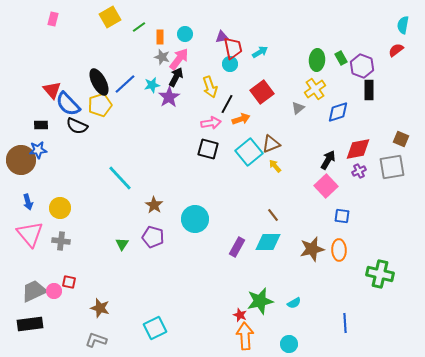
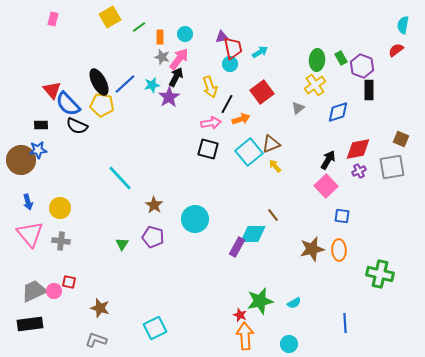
yellow cross at (315, 89): moved 4 px up
yellow pentagon at (100, 105): moved 2 px right; rotated 25 degrees clockwise
cyan diamond at (268, 242): moved 15 px left, 8 px up
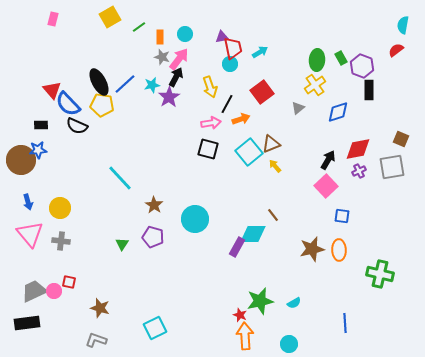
black rectangle at (30, 324): moved 3 px left, 1 px up
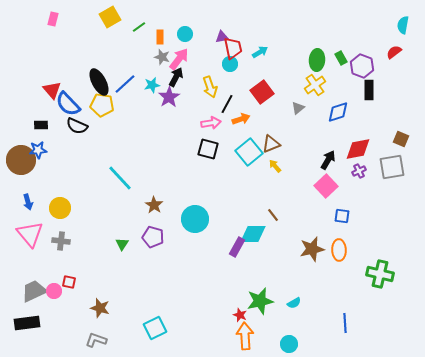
red semicircle at (396, 50): moved 2 px left, 2 px down
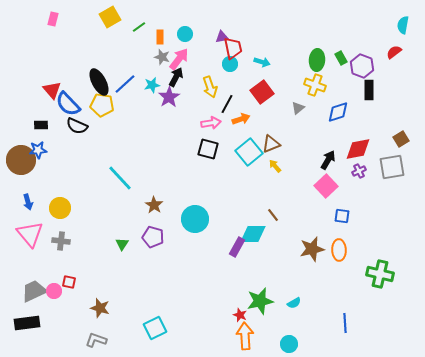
cyan arrow at (260, 52): moved 2 px right, 10 px down; rotated 49 degrees clockwise
yellow cross at (315, 85): rotated 35 degrees counterclockwise
brown square at (401, 139): rotated 35 degrees clockwise
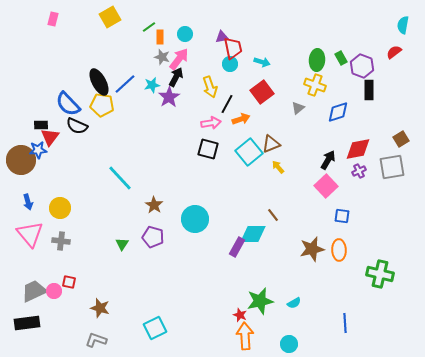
green line at (139, 27): moved 10 px right
red triangle at (52, 90): moved 2 px left, 47 px down; rotated 18 degrees clockwise
yellow arrow at (275, 166): moved 3 px right, 1 px down
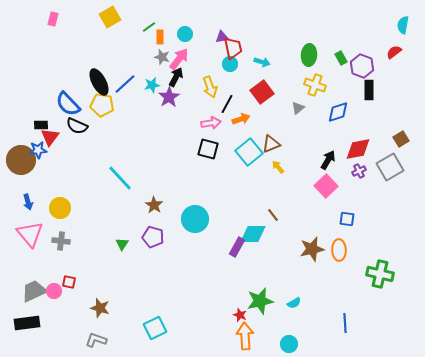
green ellipse at (317, 60): moved 8 px left, 5 px up
gray square at (392, 167): moved 2 px left; rotated 20 degrees counterclockwise
blue square at (342, 216): moved 5 px right, 3 px down
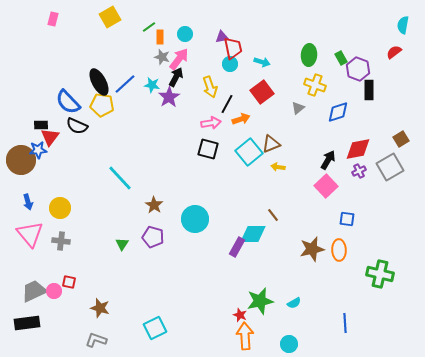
purple hexagon at (362, 66): moved 4 px left, 3 px down
cyan star at (152, 85): rotated 21 degrees clockwise
blue semicircle at (68, 104): moved 2 px up
yellow arrow at (278, 167): rotated 40 degrees counterclockwise
